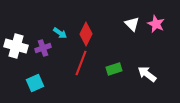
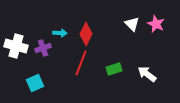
cyan arrow: rotated 32 degrees counterclockwise
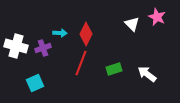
pink star: moved 1 px right, 7 px up
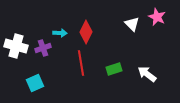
red diamond: moved 2 px up
red line: rotated 30 degrees counterclockwise
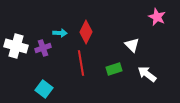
white triangle: moved 21 px down
cyan square: moved 9 px right, 6 px down; rotated 30 degrees counterclockwise
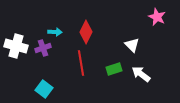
cyan arrow: moved 5 px left, 1 px up
white arrow: moved 6 px left
